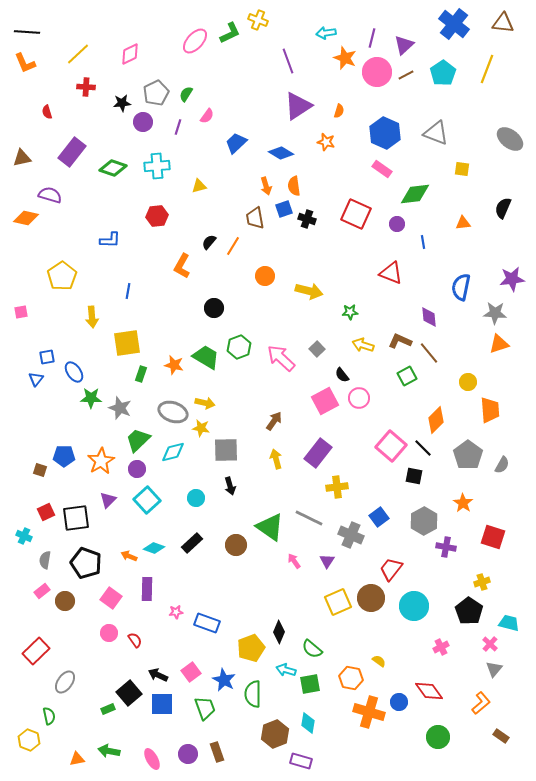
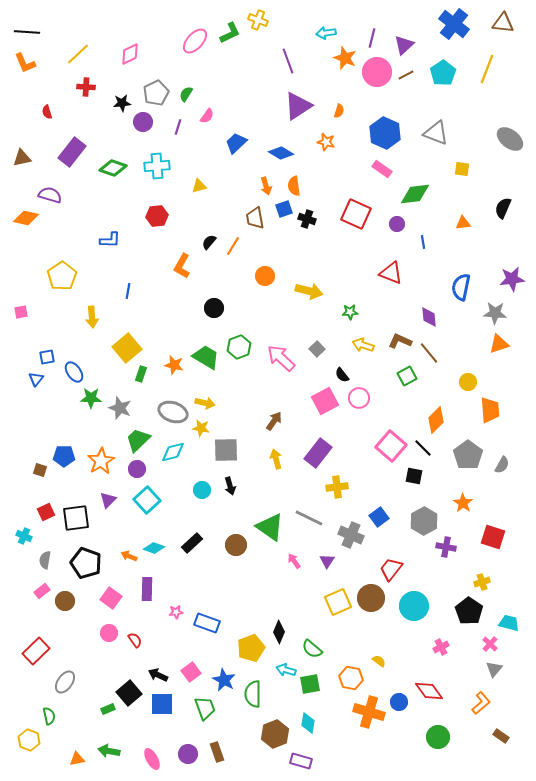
yellow square at (127, 343): moved 5 px down; rotated 32 degrees counterclockwise
cyan circle at (196, 498): moved 6 px right, 8 px up
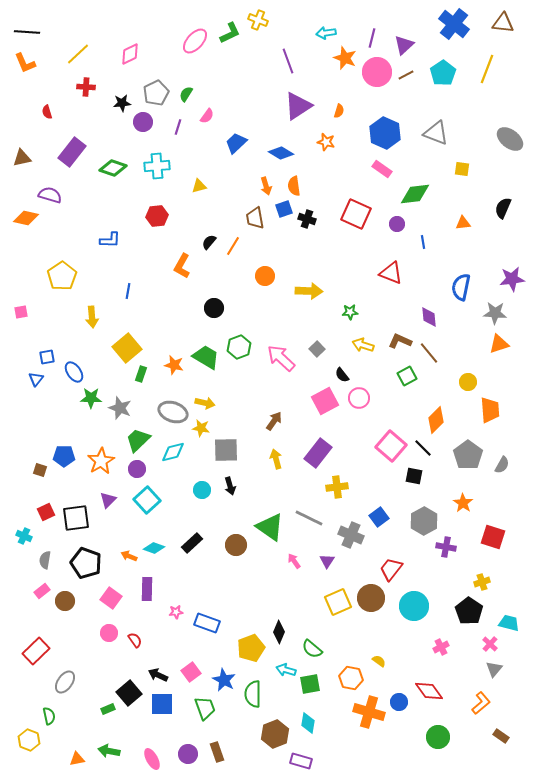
yellow arrow at (309, 291): rotated 12 degrees counterclockwise
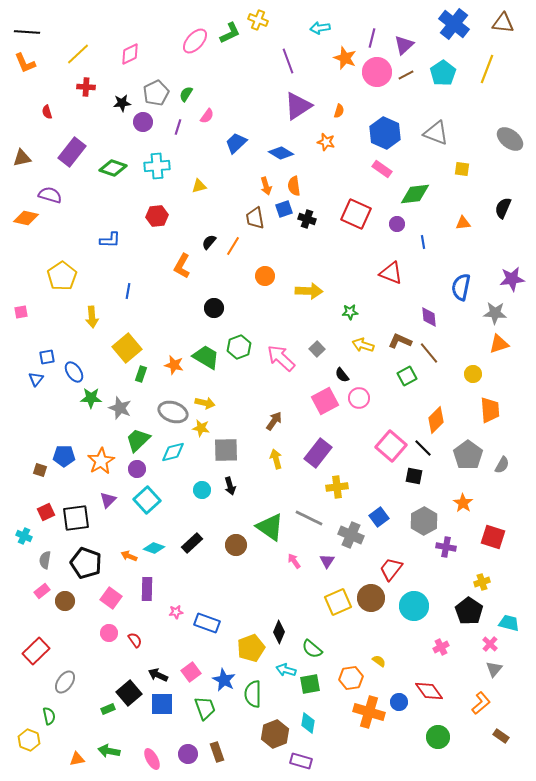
cyan arrow at (326, 33): moved 6 px left, 5 px up
yellow circle at (468, 382): moved 5 px right, 8 px up
orange hexagon at (351, 678): rotated 20 degrees counterclockwise
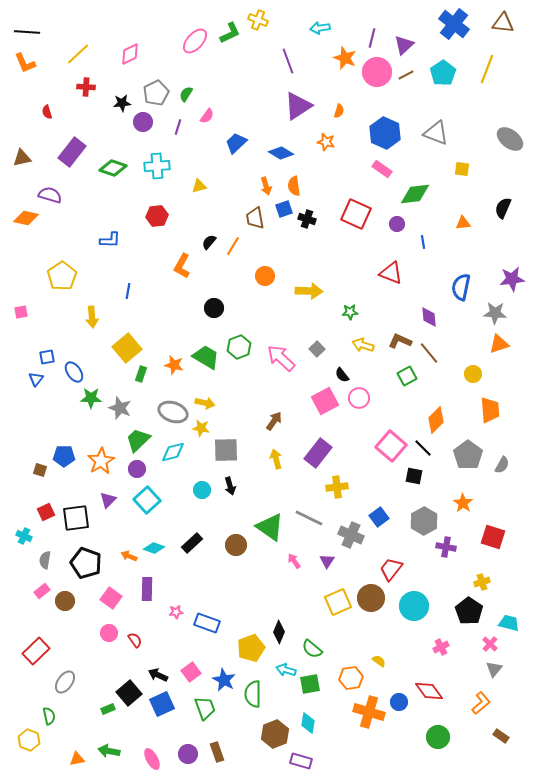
blue square at (162, 704): rotated 25 degrees counterclockwise
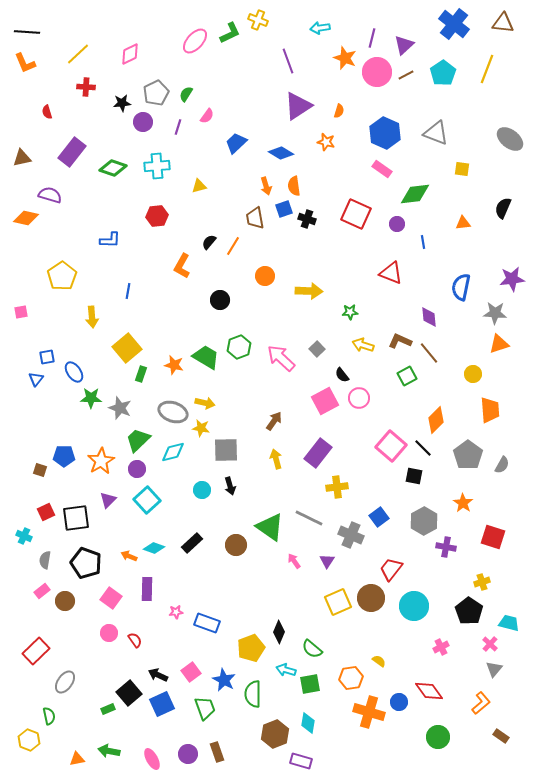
black circle at (214, 308): moved 6 px right, 8 px up
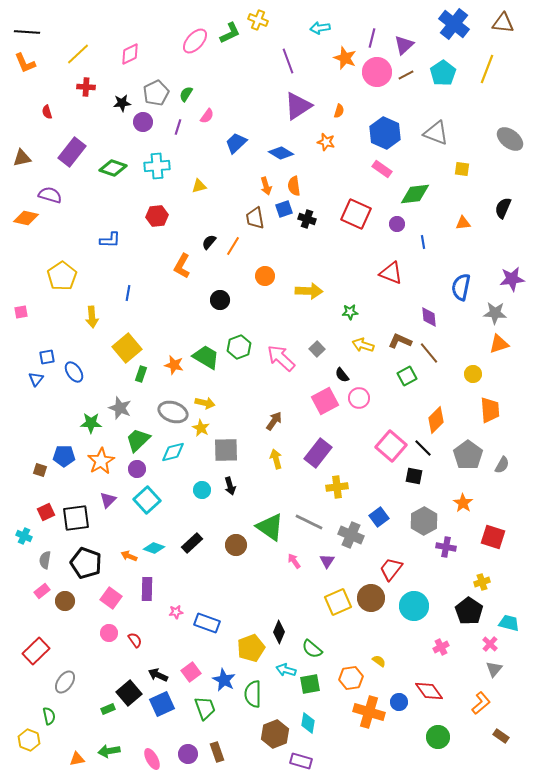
blue line at (128, 291): moved 2 px down
green star at (91, 398): moved 25 px down
yellow star at (201, 428): rotated 18 degrees clockwise
gray line at (309, 518): moved 4 px down
green arrow at (109, 751): rotated 20 degrees counterclockwise
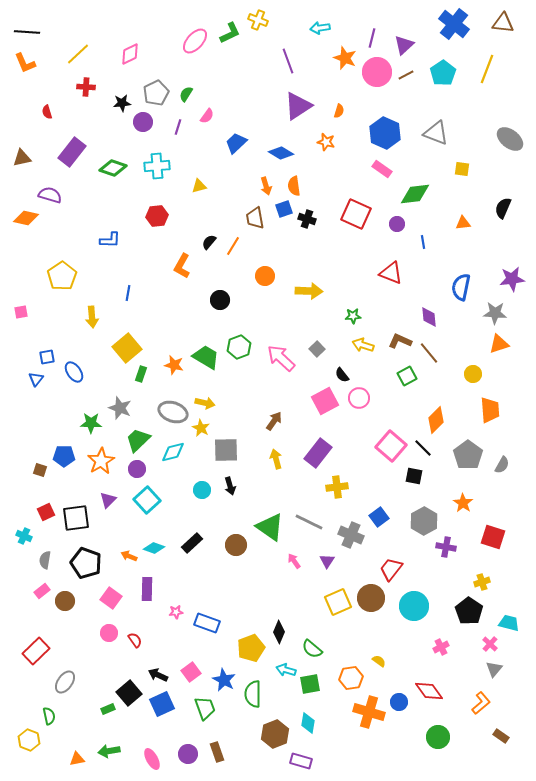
green star at (350, 312): moved 3 px right, 4 px down
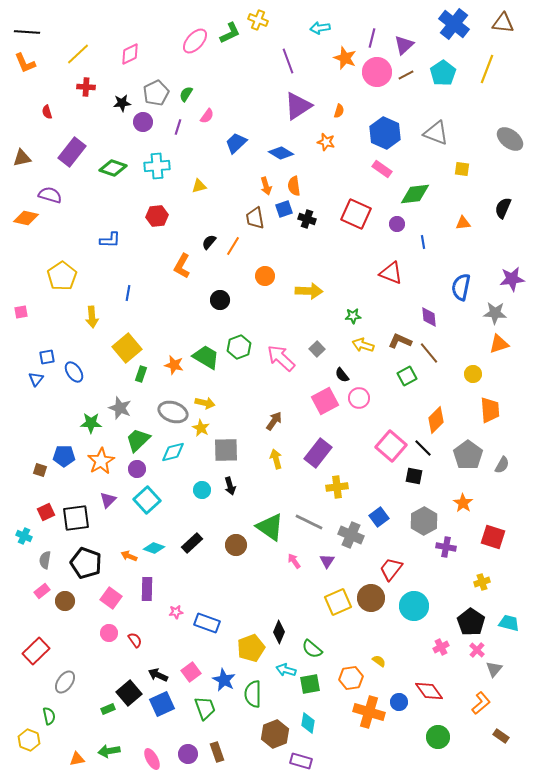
black pentagon at (469, 611): moved 2 px right, 11 px down
pink cross at (490, 644): moved 13 px left, 6 px down
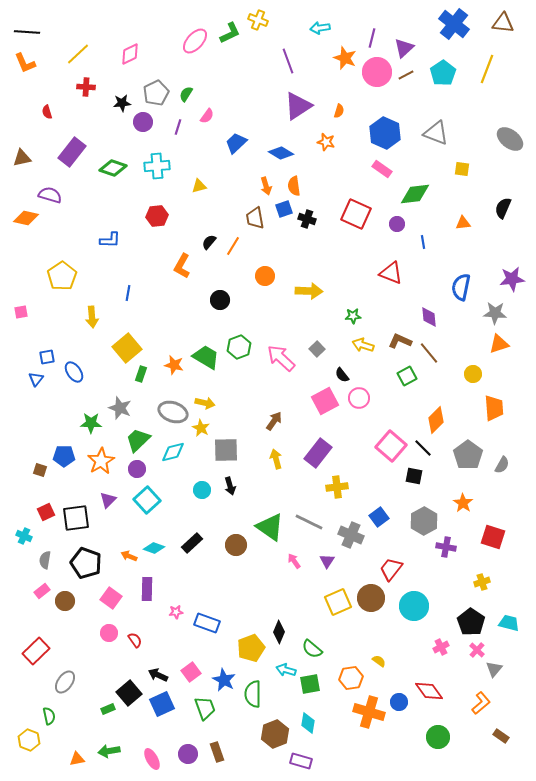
purple triangle at (404, 45): moved 3 px down
orange trapezoid at (490, 410): moved 4 px right, 2 px up
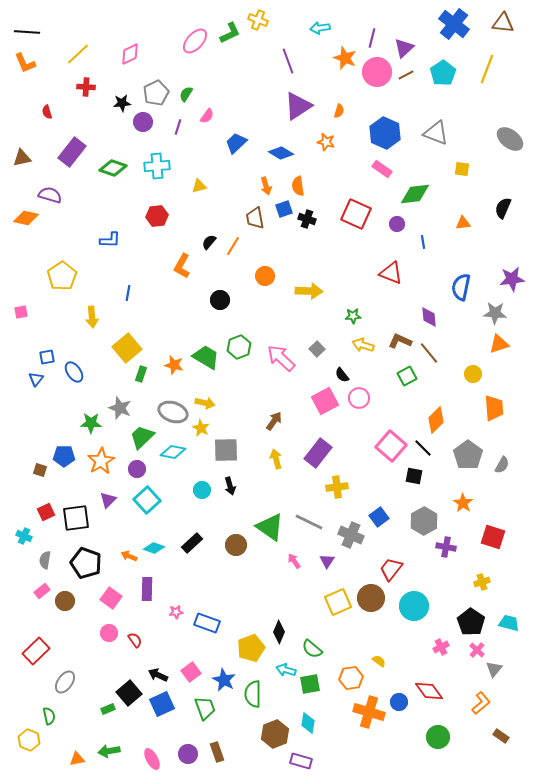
orange semicircle at (294, 186): moved 4 px right
green trapezoid at (138, 440): moved 4 px right, 3 px up
cyan diamond at (173, 452): rotated 25 degrees clockwise
